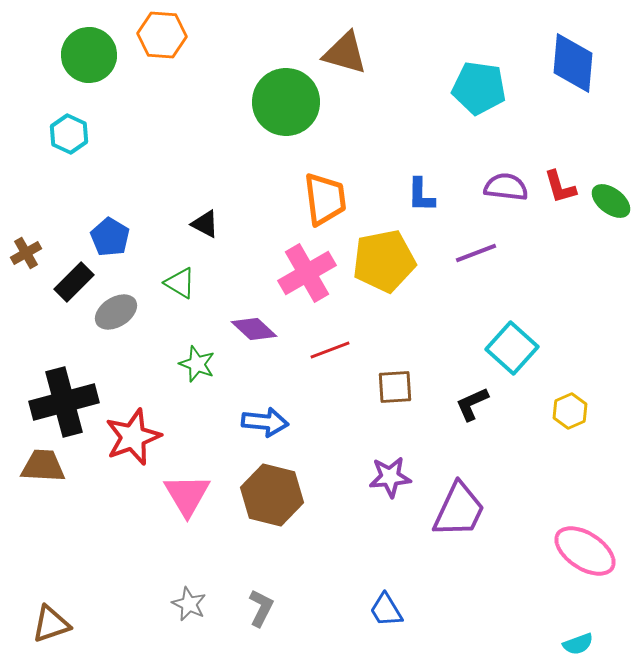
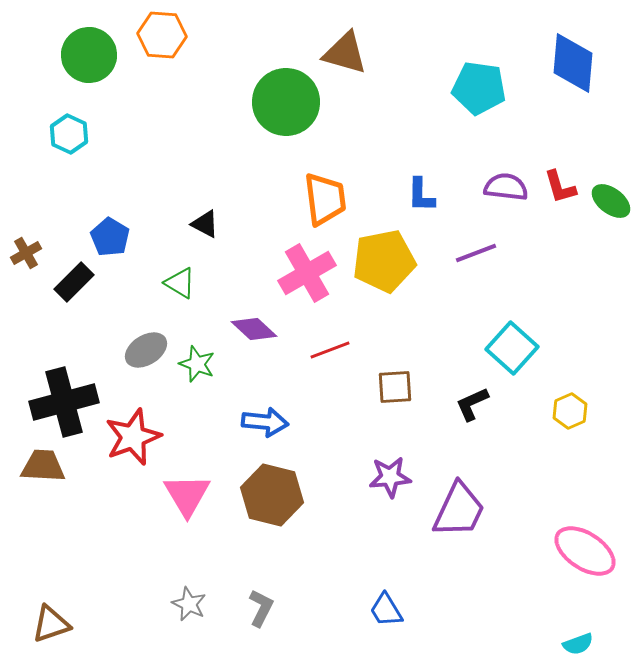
gray ellipse at (116, 312): moved 30 px right, 38 px down
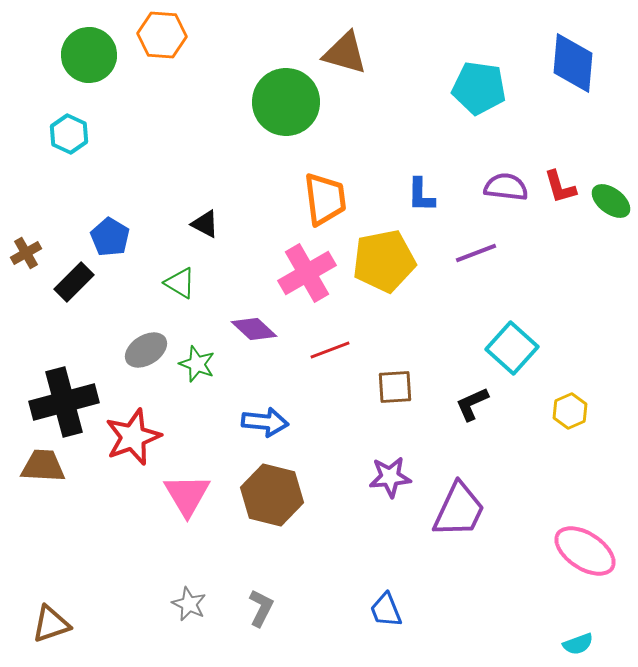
blue trapezoid at (386, 610): rotated 9 degrees clockwise
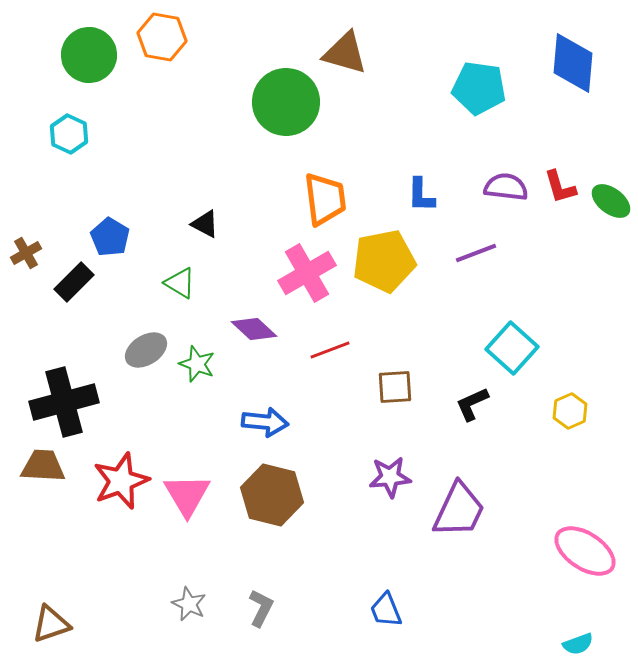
orange hexagon at (162, 35): moved 2 px down; rotated 6 degrees clockwise
red star at (133, 437): moved 12 px left, 44 px down
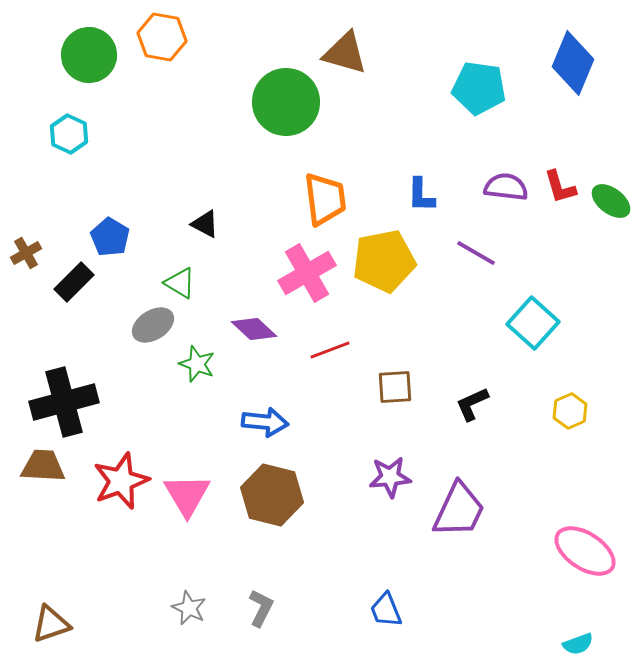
blue diamond at (573, 63): rotated 18 degrees clockwise
purple line at (476, 253): rotated 51 degrees clockwise
cyan square at (512, 348): moved 21 px right, 25 px up
gray ellipse at (146, 350): moved 7 px right, 25 px up
gray star at (189, 604): moved 4 px down
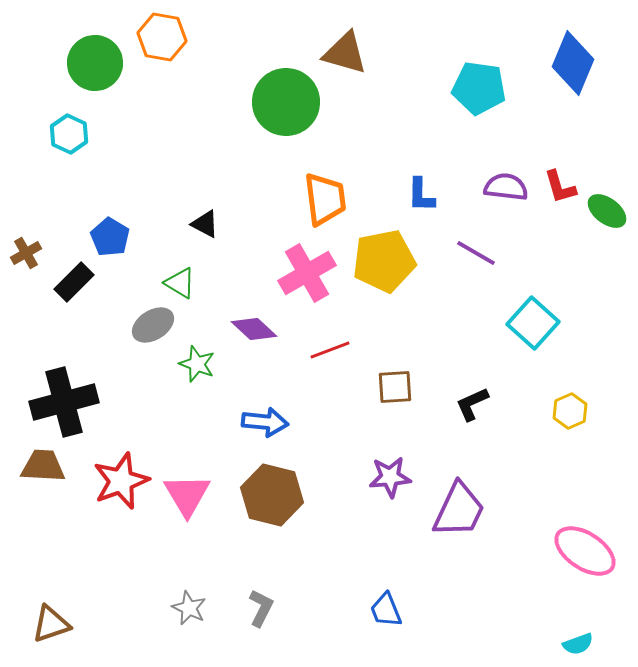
green circle at (89, 55): moved 6 px right, 8 px down
green ellipse at (611, 201): moved 4 px left, 10 px down
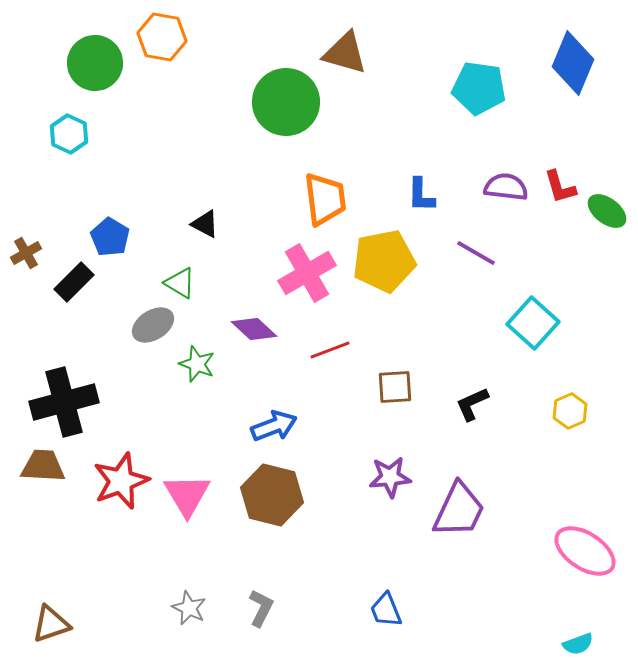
blue arrow at (265, 422): moved 9 px right, 4 px down; rotated 27 degrees counterclockwise
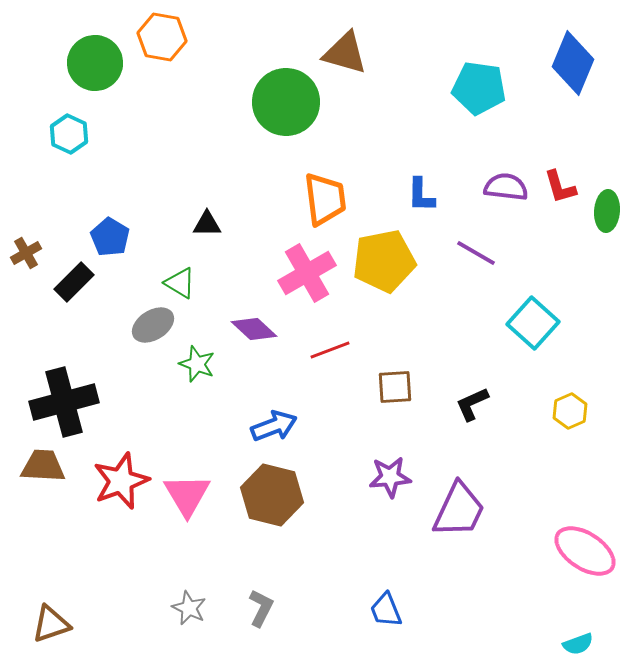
green ellipse at (607, 211): rotated 57 degrees clockwise
black triangle at (205, 224): moved 2 px right; rotated 28 degrees counterclockwise
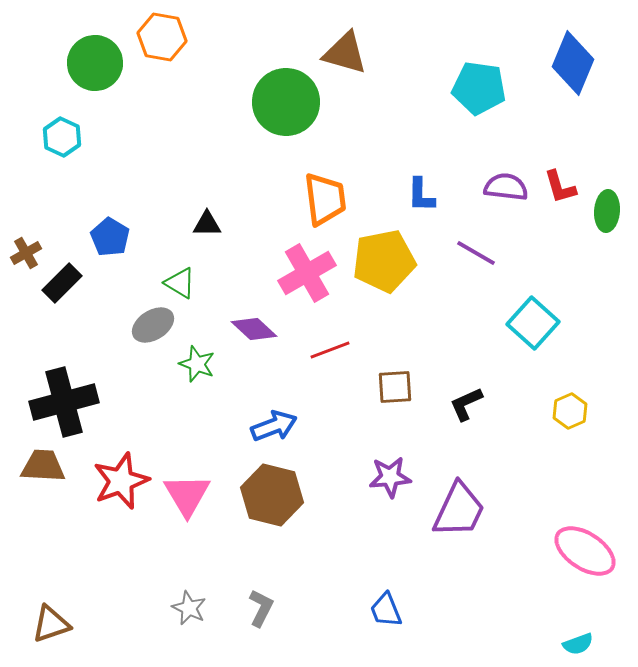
cyan hexagon at (69, 134): moved 7 px left, 3 px down
black rectangle at (74, 282): moved 12 px left, 1 px down
black L-shape at (472, 404): moved 6 px left
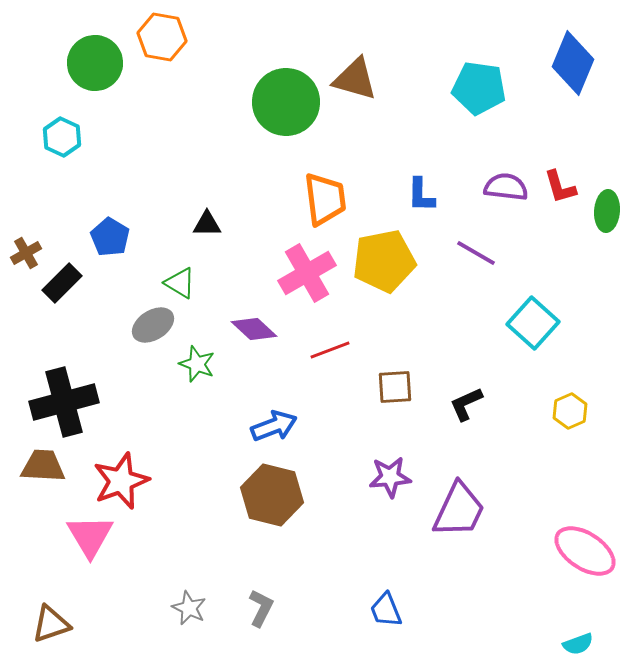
brown triangle at (345, 53): moved 10 px right, 26 px down
pink triangle at (187, 495): moved 97 px left, 41 px down
